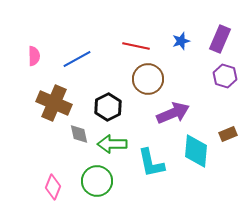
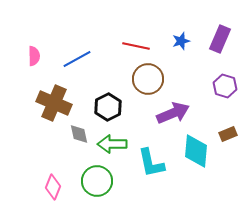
purple hexagon: moved 10 px down
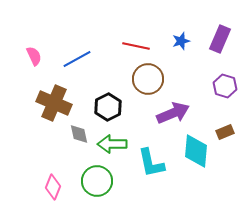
pink semicircle: rotated 24 degrees counterclockwise
brown rectangle: moved 3 px left, 2 px up
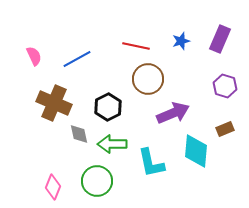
brown rectangle: moved 3 px up
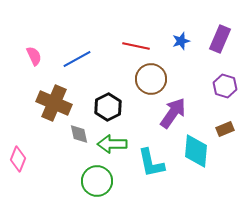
brown circle: moved 3 px right
purple arrow: rotated 32 degrees counterclockwise
pink diamond: moved 35 px left, 28 px up
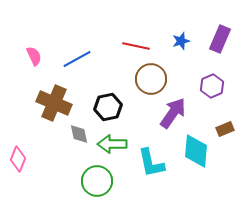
purple hexagon: moved 13 px left; rotated 20 degrees clockwise
black hexagon: rotated 16 degrees clockwise
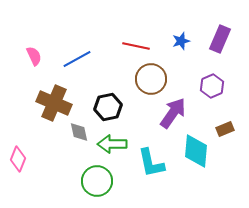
gray diamond: moved 2 px up
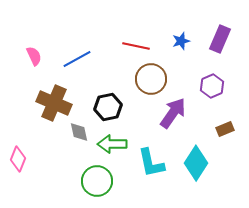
cyan diamond: moved 12 px down; rotated 28 degrees clockwise
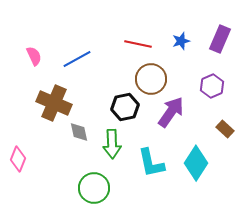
red line: moved 2 px right, 2 px up
black hexagon: moved 17 px right
purple arrow: moved 2 px left, 1 px up
brown rectangle: rotated 66 degrees clockwise
green arrow: rotated 92 degrees counterclockwise
green circle: moved 3 px left, 7 px down
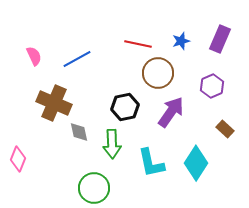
brown circle: moved 7 px right, 6 px up
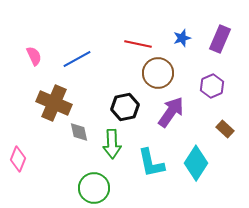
blue star: moved 1 px right, 3 px up
